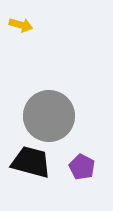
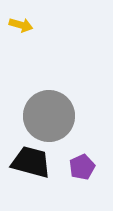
purple pentagon: rotated 20 degrees clockwise
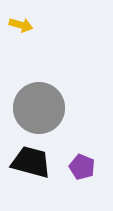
gray circle: moved 10 px left, 8 px up
purple pentagon: rotated 25 degrees counterclockwise
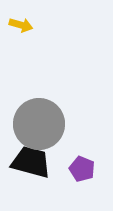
gray circle: moved 16 px down
purple pentagon: moved 2 px down
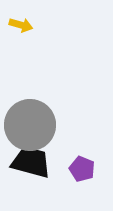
gray circle: moved 9 px left, 1 px down
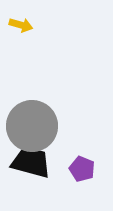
gray circle: moved 2 px right, 1 px down
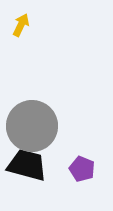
yellow arrow: rotated 80 degrees counterclockwise
black trapezoid: moved 4 px left, 3 px down
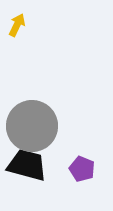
yellow arrow: moved 4 px left
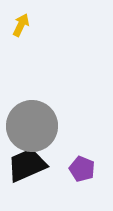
yellow arrow: moved 4 px right
black trapezoid: rotated 39 degrees counterclockwise
